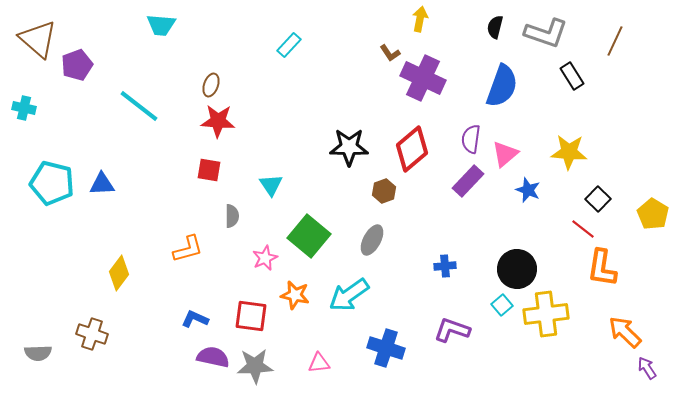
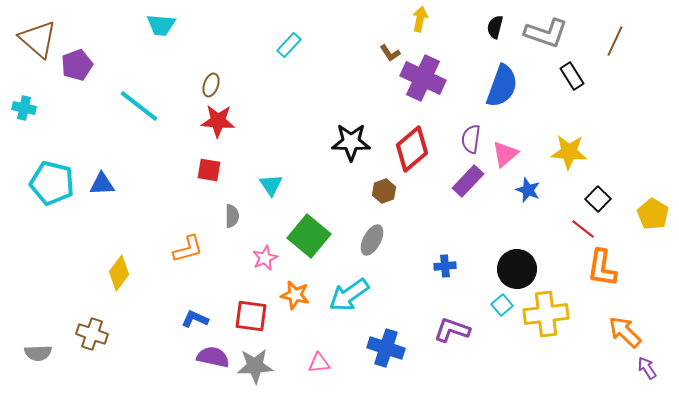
black star at (349, 147): moved 2 px right, 5 px up
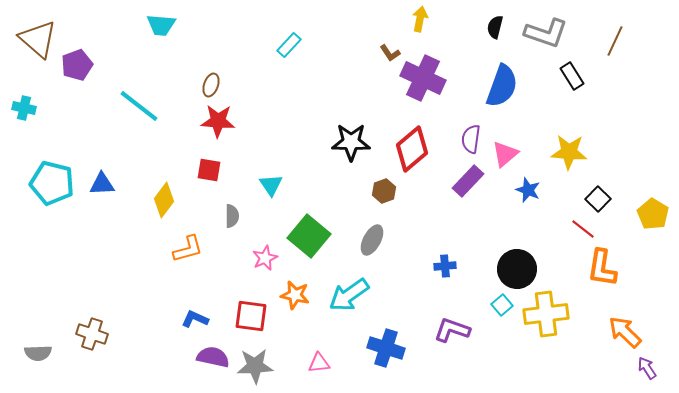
yellow diamond at (119, 273): moved 45 px right, 73 px up
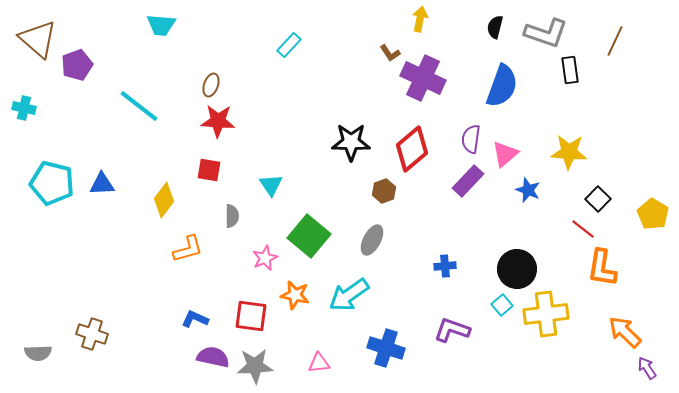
black rectangle at (572, 76): moved 2 px left, 6 px up; rotated 24 degrees clockwise
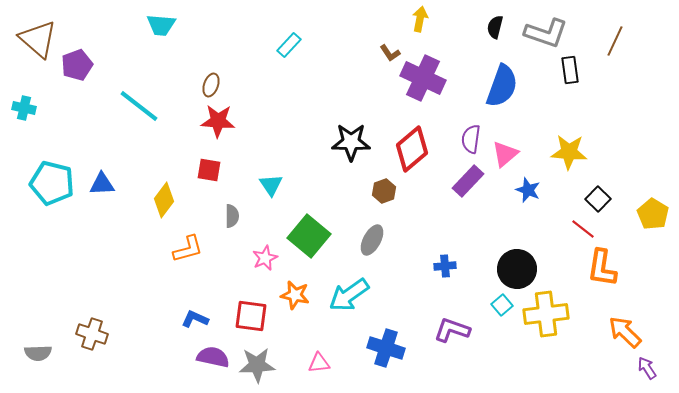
gray star at (255, 366): moved 2 px right, 1 px up
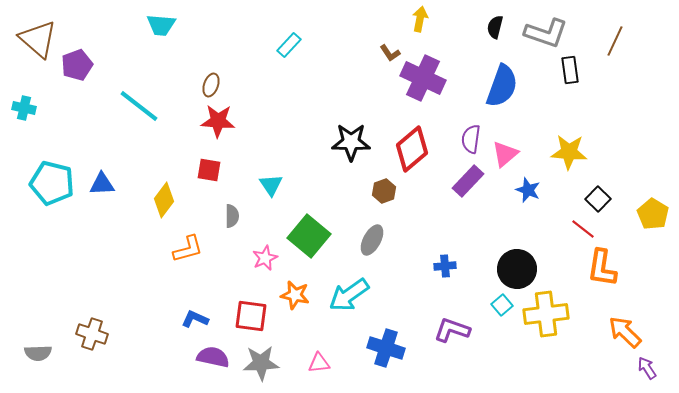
gray star at (257, 365): moved 4 px right, 2 px up
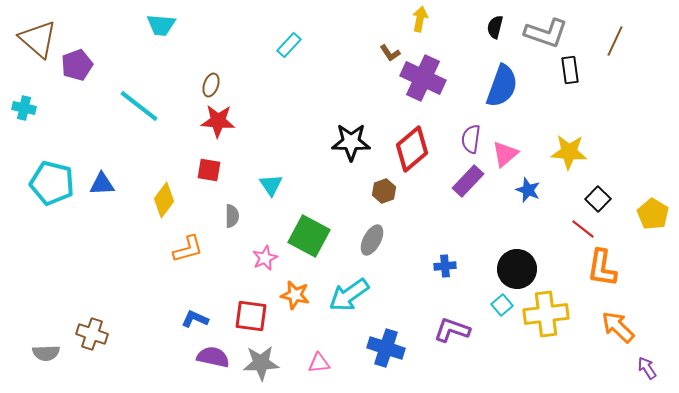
green square at (309, 236): rotated 12 degrees counterclockwise
orange arrow at (625, 332): moved 7 px left, 5 px up
gray semicircle at (38, 353): moved 8 px right
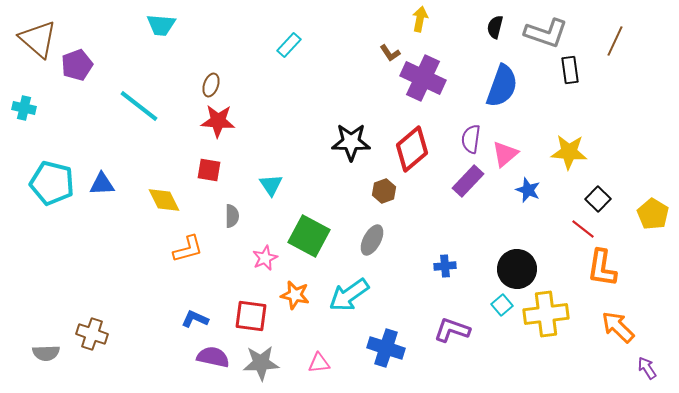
yellow diamond at (164, 200): rotated 64 degrees counterclockwise
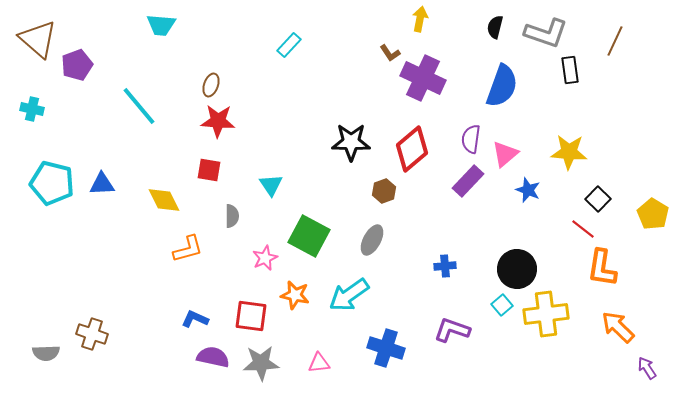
cyan line at (139, 106): rotated 12 degrees clockwise
cyan cross at (24, 108): moved 8 px right, 1 px down
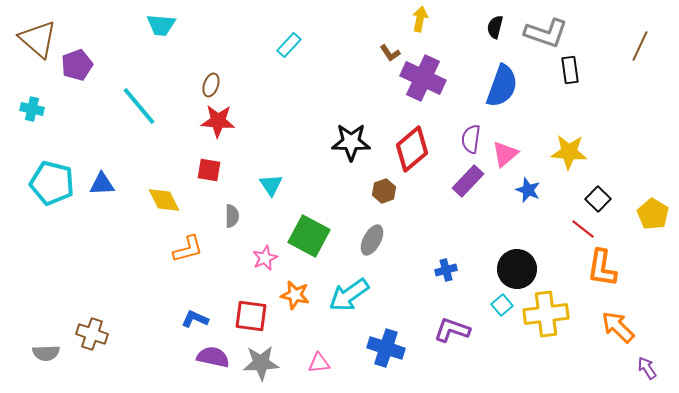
brown line at (615, 41): moved 25 px right, 5 px down
blue cross at (445, 266): moved 1 px right, 4 px down; rotated 10 degrees counterclockwise
